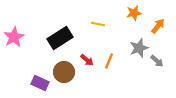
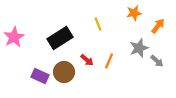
yellow line: rotated 56 degrees clockwise
purple rectangle: moved 7 px up
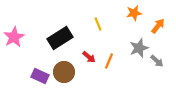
red arrow: moved 2 px right, 3 px up
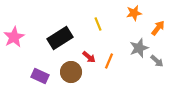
orange arrow: moved 2 px down
brown circle: moved 7 px right
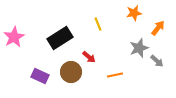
orange line: moved 6 px right, 14 px down; rotated 56 degrees clockwise
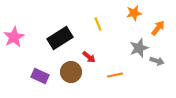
gray arrow: rotated 24 degrees counterclockwise
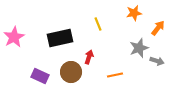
black rectangle: rotated 20 degrees clockwise
red arrow: rotated 112 degrees counterclockwise
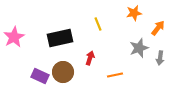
red arrow: moved 1 px right, 1 px down
gray arrow: moved 3 px right, 3 px up; rotated 80 degrees clockwise
brown circle: moved 8 px left
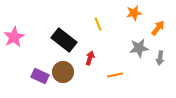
black rectangle: moved 4 px right, 2 px down; rotated 50 degrees clockwise
gray star: rotated 12 degrees clockwise
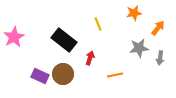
brown circle: moved 2 px down
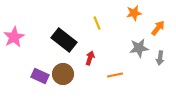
yellow line: moved 1 px left, 1 px up
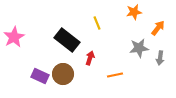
orange star: moved 1 px up
black rectangle: moved 3 px right
